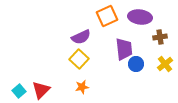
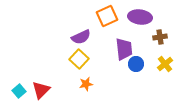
orange star: moved 4 px right, 3 px up
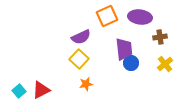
blue circle: moved 5 px left, 1 px up
red triangle: rotated 18 degrees clockwise
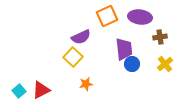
yellow square: moved 6 px left, 2 px up
blue circle: moved 1 px right, 1 px down
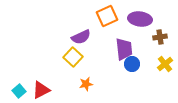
purple ellipse: moved 2 px down
